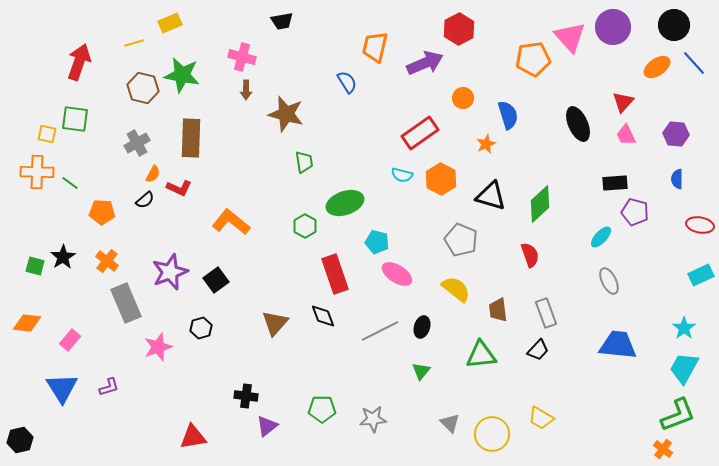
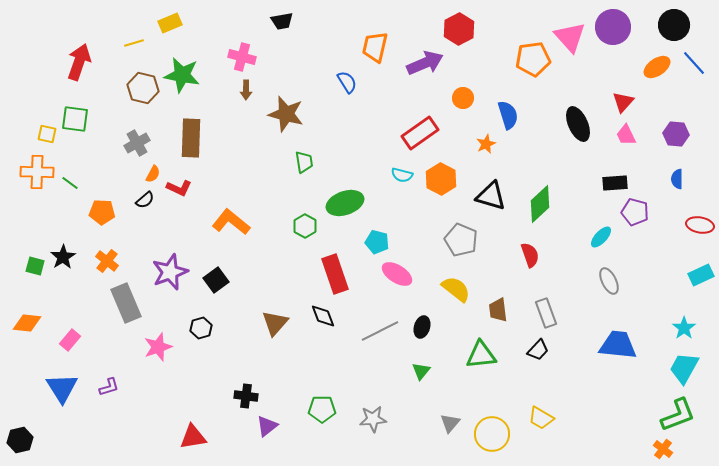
gray triangle at (450, 423): rotated 25 degrees clockwise
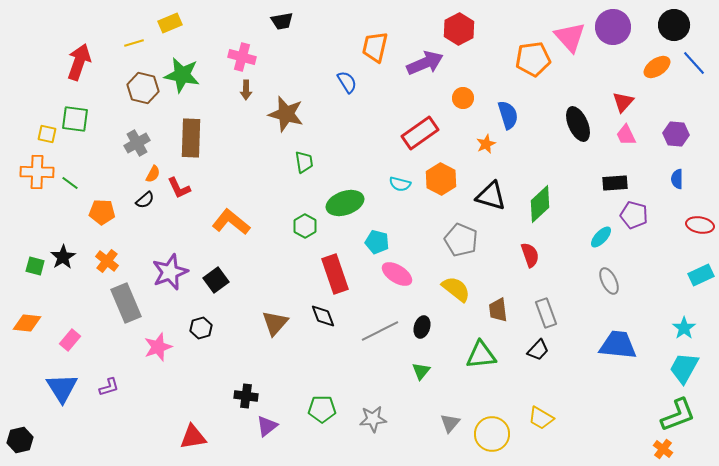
cyan semicircle at (402, 175): moved 2 px left, 9 px down
red L-shape at (179, 188): rotated 40 degrees clockwise
purple pentagon at (635, 212): moved 1 px left, 3 px down
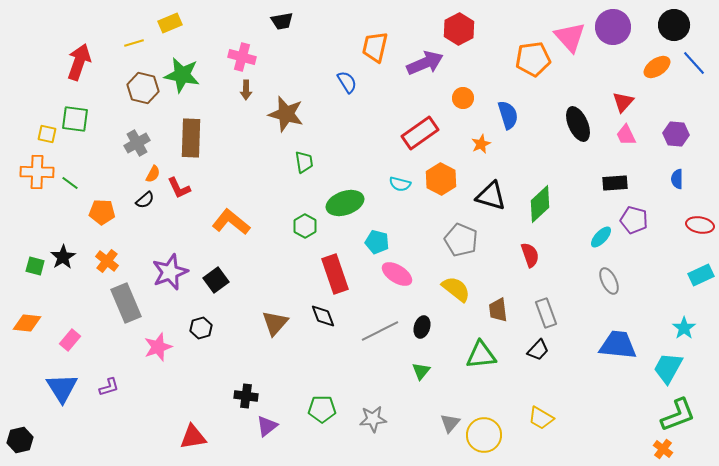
orange star at (486, 144): moved 5 px left
purple pentagon at (634, 215): moved 5 px down
cyan trapezoid at (684, 368): moved 16 px left
yellow circle at (492, 434): moved 8 px left, 1 px down
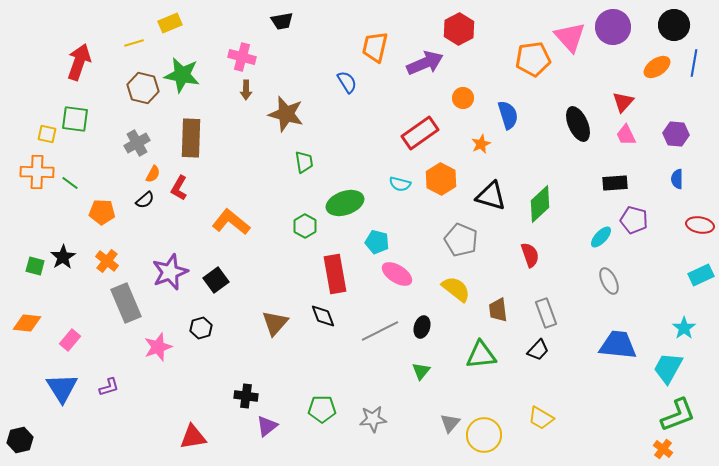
blue line at (694, 63): rotated 52 degrees clockwise
red L-shape at (179, 188): rotated 55 degrees clockwise
red rectangle at (335, 274): rotated 9 degrees clockwise
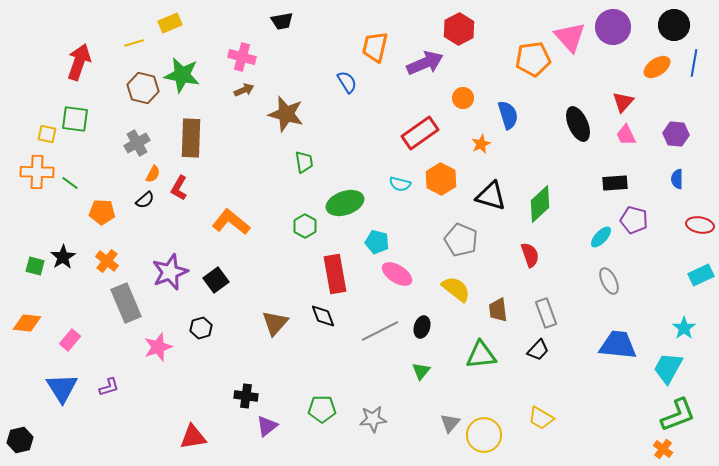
brown arrow at (246, 90): moved 2 px left; rotated 114 degrees counterclockwise
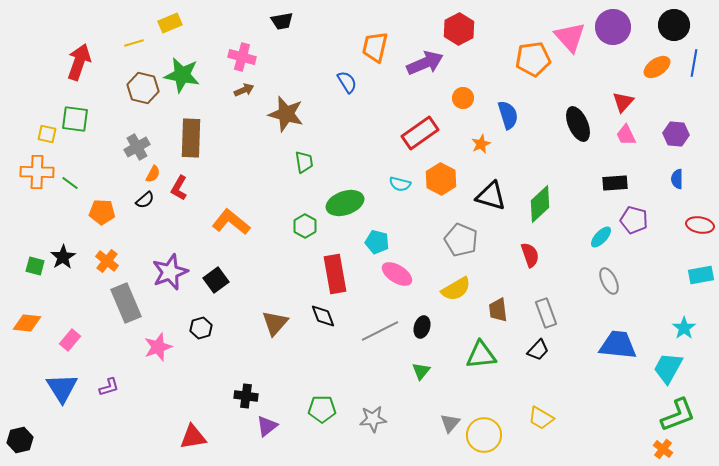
gray cross at (137, 143): moved 4 px down
cyan rectangle at (701, 275): rotated 15 degrees clockwise
yellow semicircle at (456, 289): rotated 112 degrees clockwise
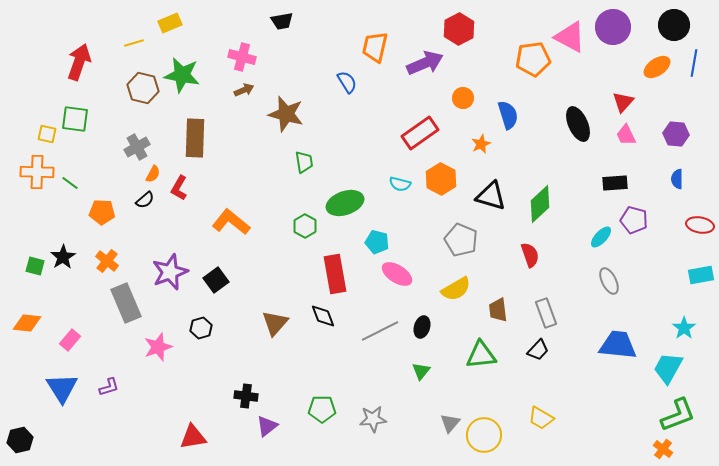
pink triangle at (570, 37): rotated 20 degrees counterclockwise
brown rectangle at (191, 138): moved 4 px right
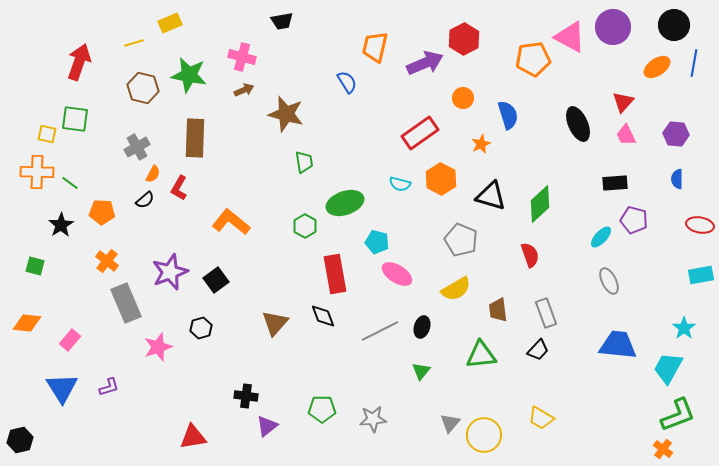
red hexagon at (459, 29): moved 5 px right, 10 px down
green star at (182, 75): moved 7 px right
black star at (63, 257): moved 2 px left, 32 px up
